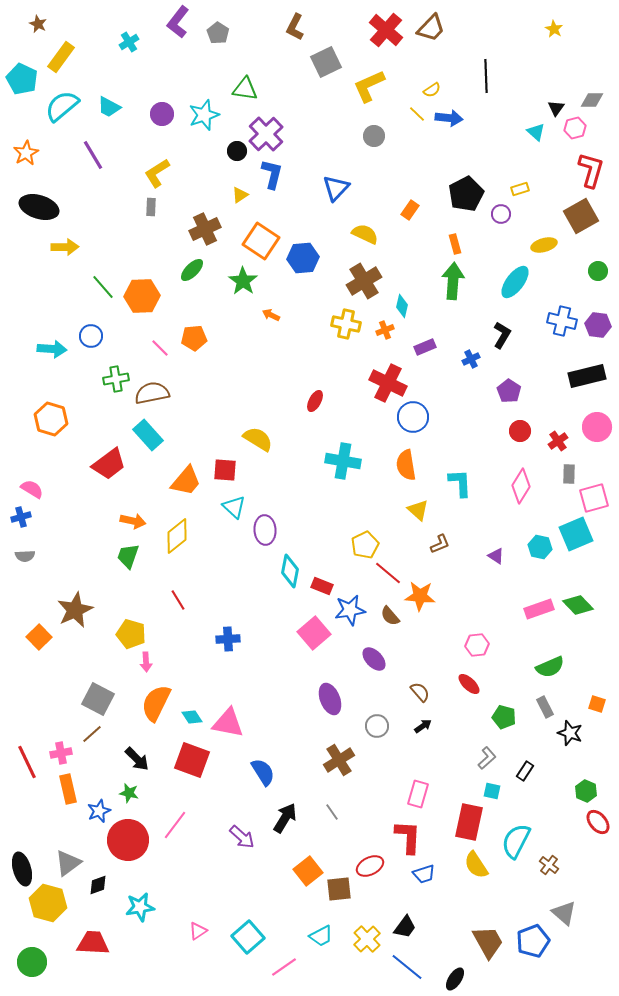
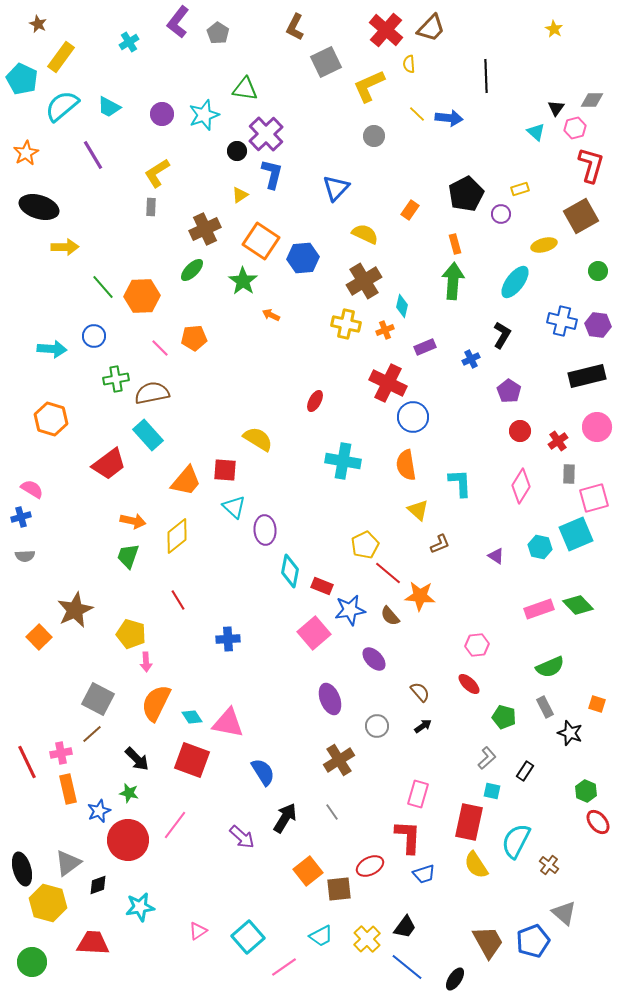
yellow semicircle at (432, 90): moved 23 px left, 26 px up; rotated 120 degrees clockwise
red L-shape at (591, 170): moved 5 px up
blue circle at (91, 336): moved 3 px right
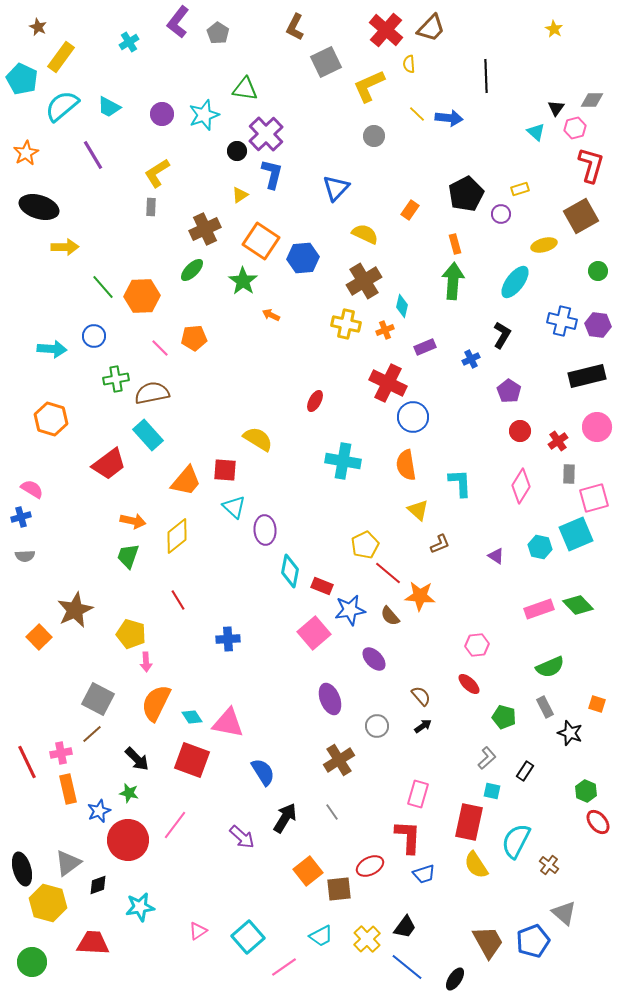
brown star at (38, 24): moved 3 px down
brown semicircle at (420, 692): moved 1 px right, 4 px down
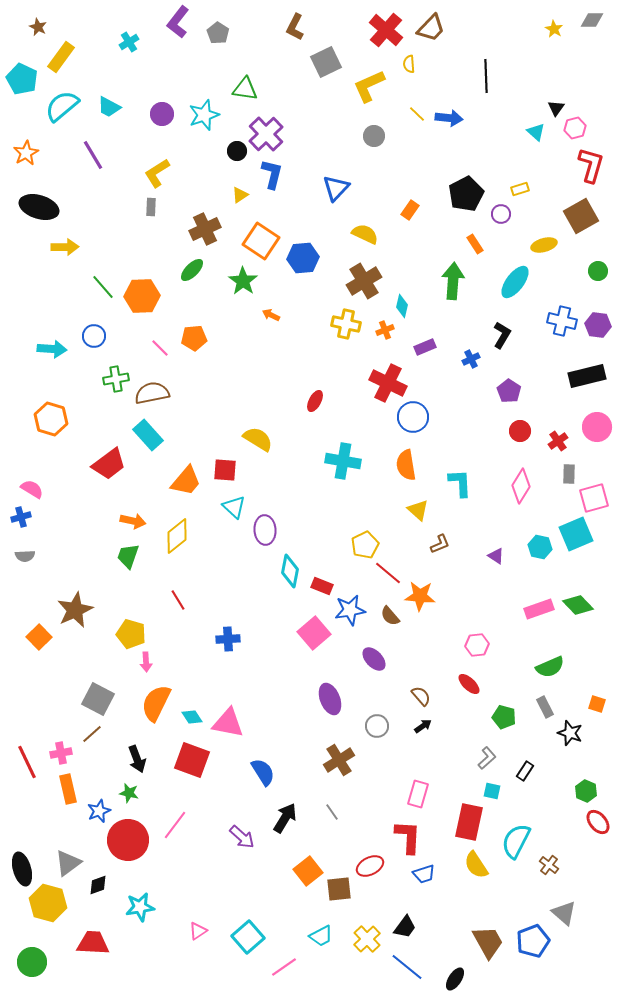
gray diamond at (592, 100): moved 80 px up
orange rectangle at (455, 244): moved 20 px right; rotated 18 degrees counterclockwise
black arrow at (137, 759): rotated 24 degrees clockwise
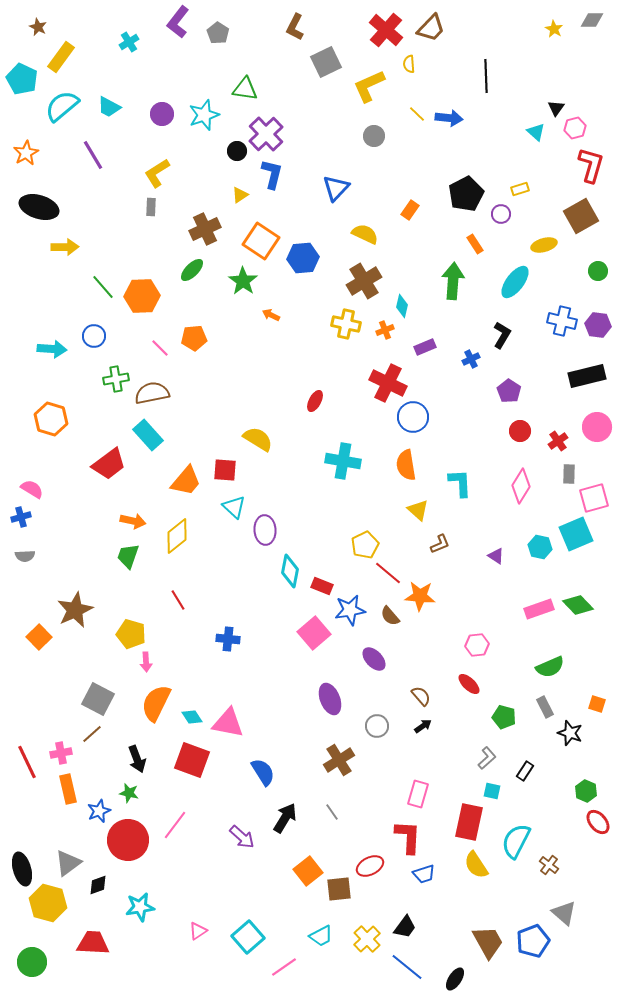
blue cross at (228, 639): rotated 10 degrees clockwise
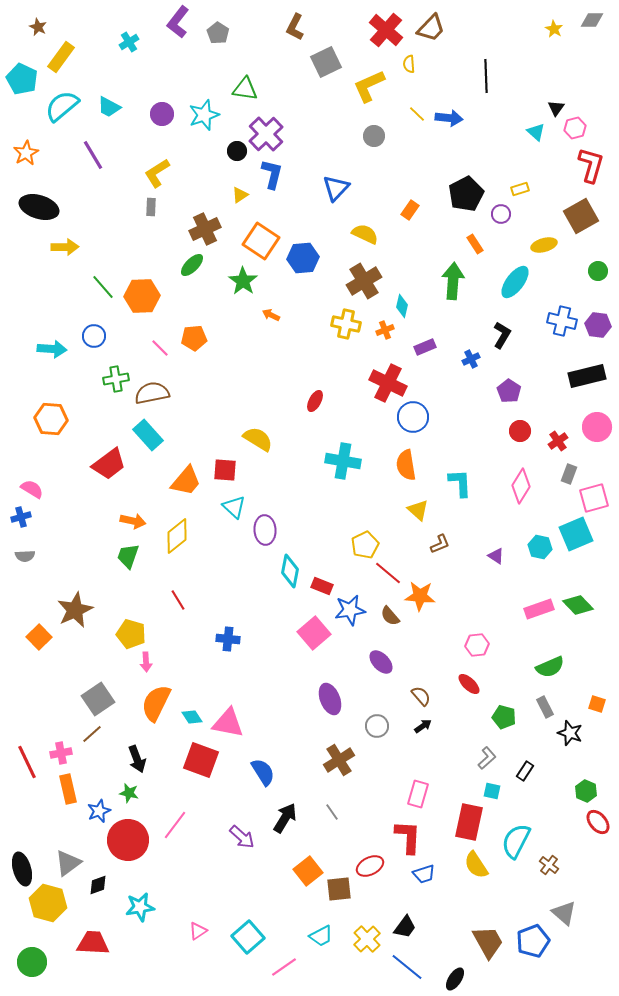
green ellipse at (192, 270): moved 5 px up
orange hexagon at (51, 419): rotated 12 degrees counterclockwise
gray rectangle at (569, 474): rotated 18 degrees clockwise
purple ellipse at (374, 659): moved 7 px right, 3 px down
gray square at (98, 699): rotated 28 degrees clockwise
red square at (192, 760): moved 9 px right
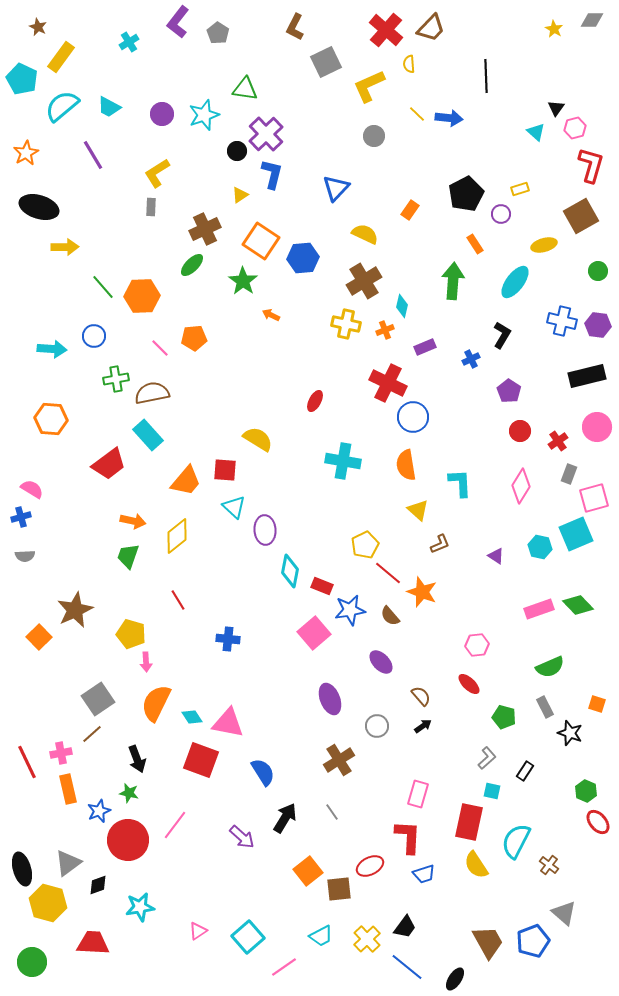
orange star at (420, 596): moved 2 px right, 4 px up; rotated 16 degrees clockwise
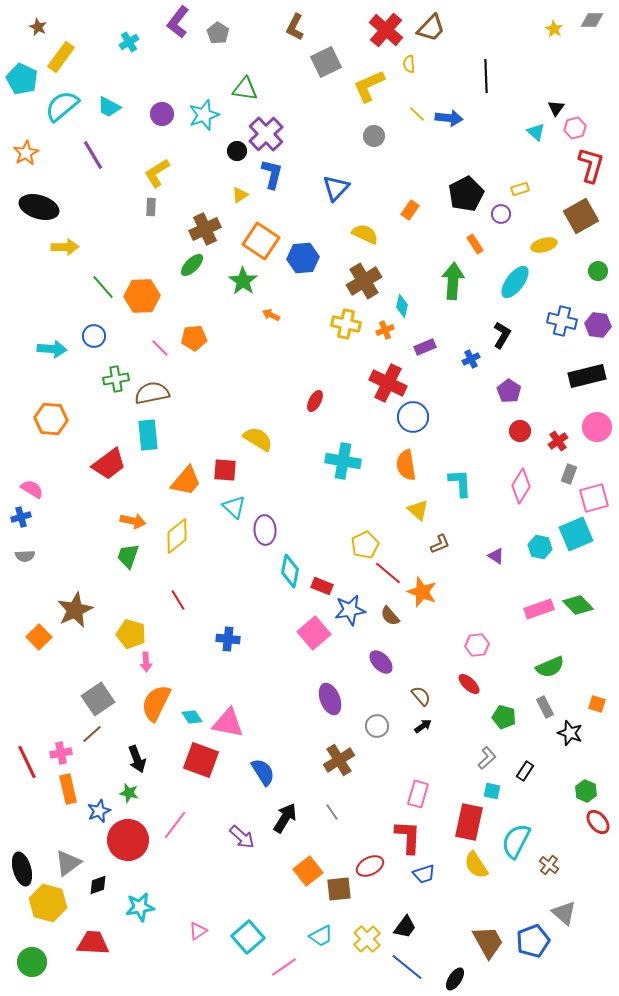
cyan rectangle at (148, 435): rotated 36 degrees clockwise
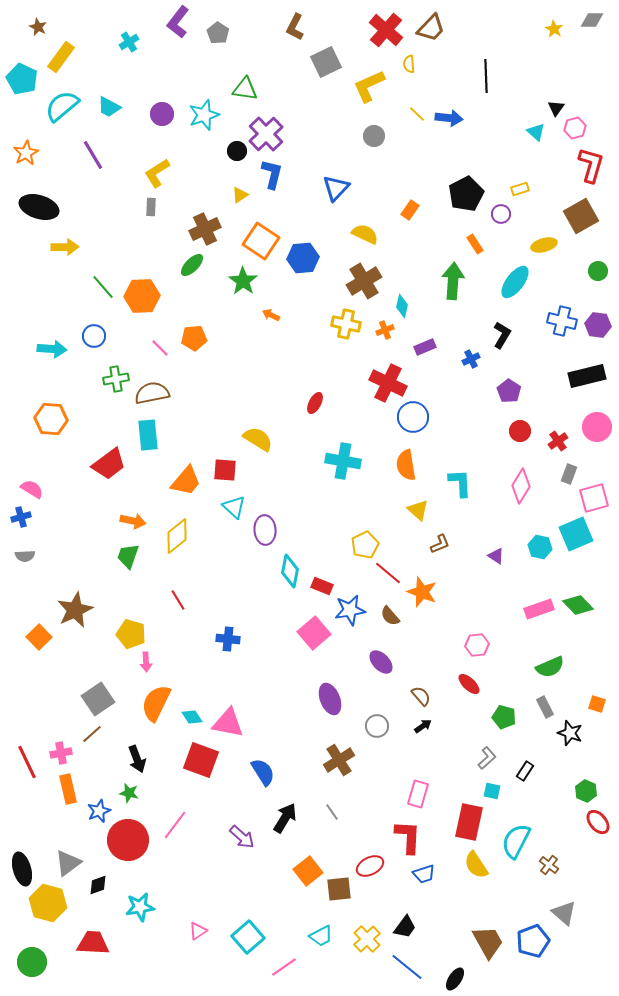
red ellipse at (315, 401): moved 2 px down
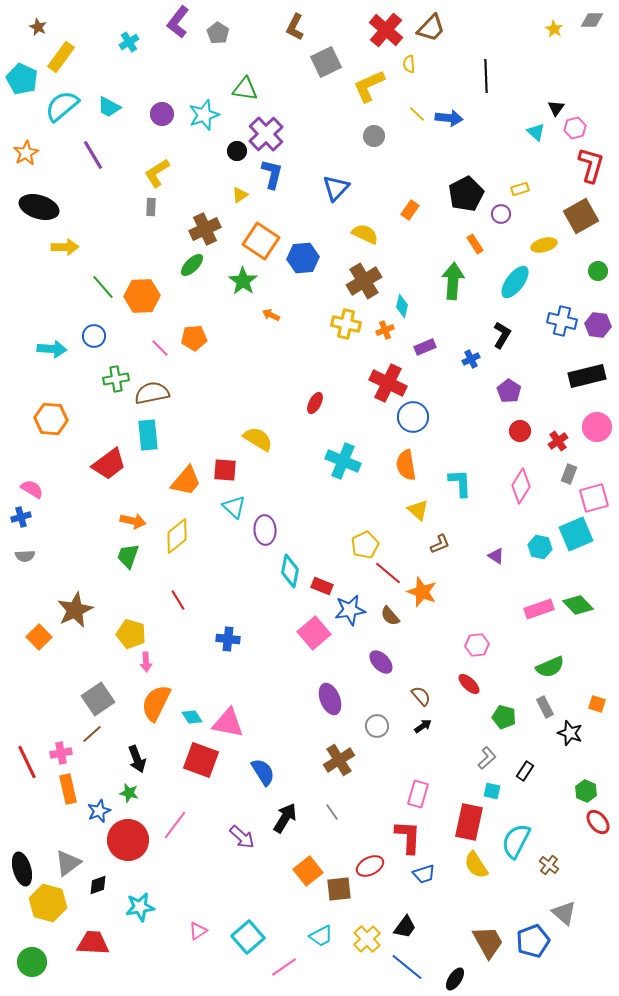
cyan cross at (343, 461): rotated 12 degrees clockwise
